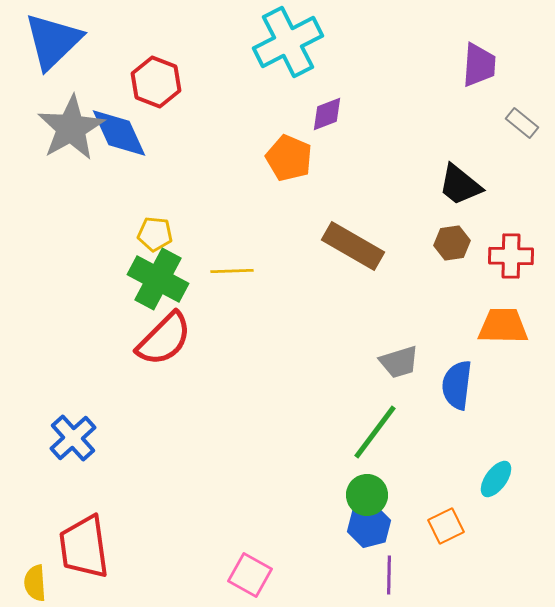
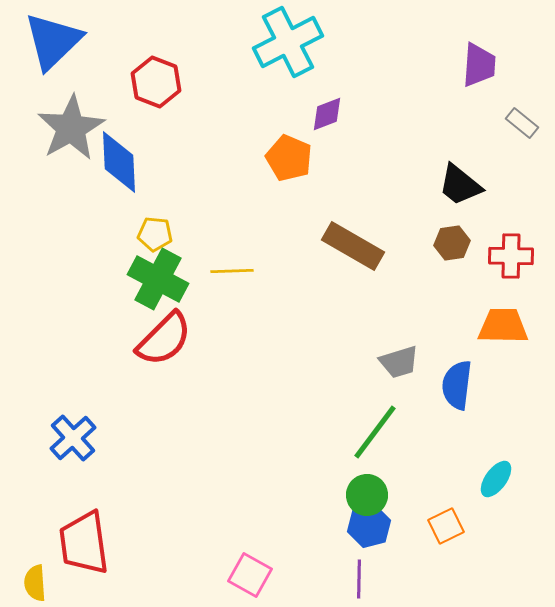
blue diamond: moved 29 px down; rotated 22 degrees clockwise
red trapezoid: moved 4 px up
purple line: moved 30 px left, 4 px down
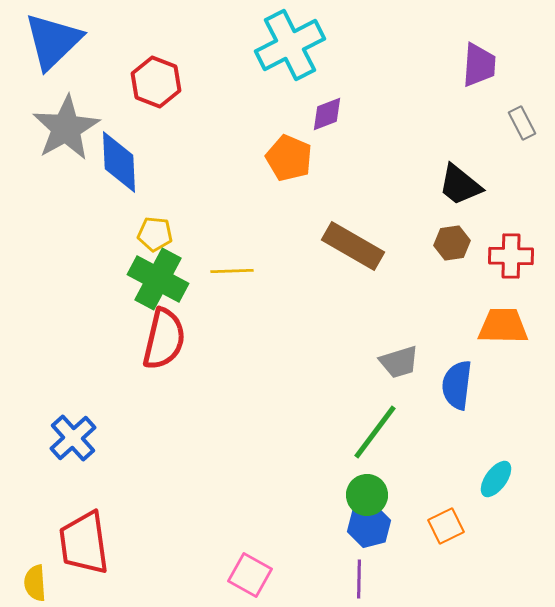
cyan cross: moved 2 px right, 3 px down
gray rectangle: rotated 24 degrees clockwise
gray star: moved 5 px left
red semicircle: rotated 32 degrees counterclockwise
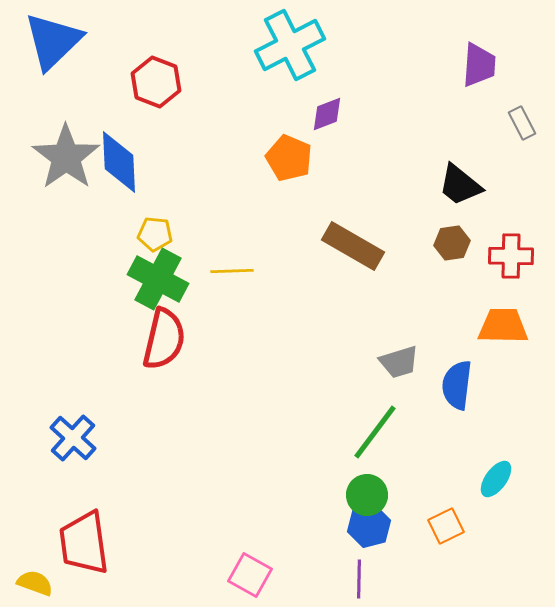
gray star: moved 29 px down; rotated 6 degrees counterclockwise
blue cross: rotated 6 degrees counterclockwise
yellow semicircle: rotated 114 degrees clockwise
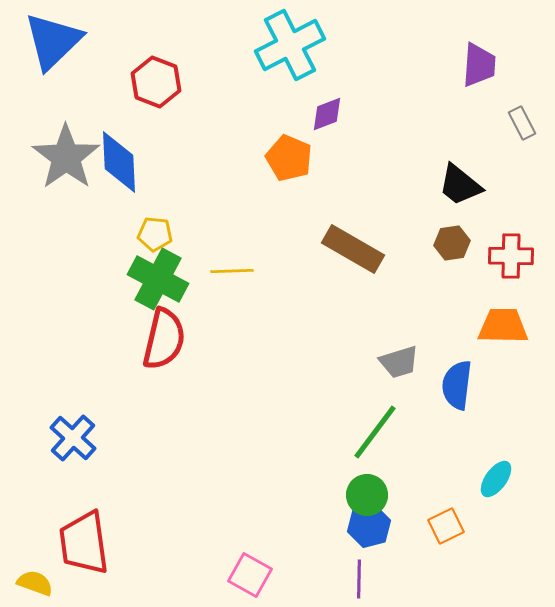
brown rectangle: moved 3 px down
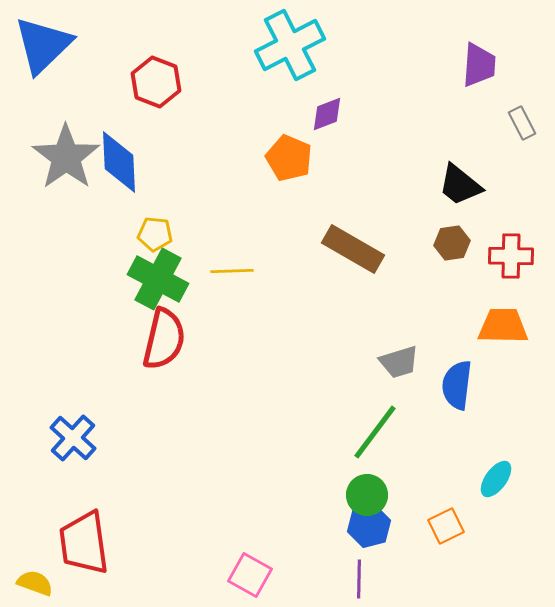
blue triangle: moved 10 px left, 4 px down
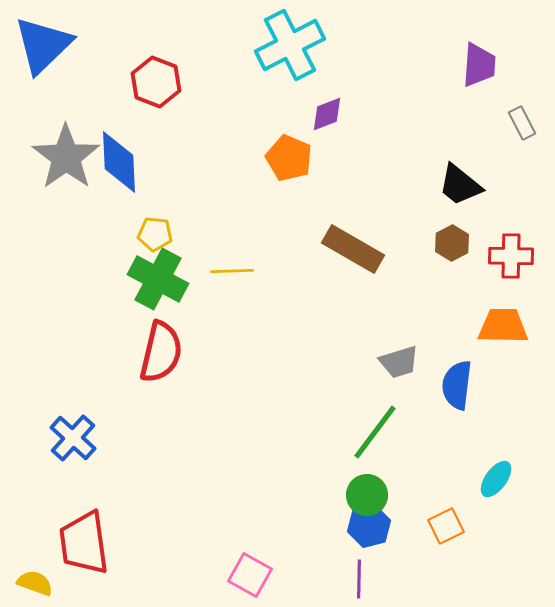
brown hexagon: rotated 20 degrees counterclockwise
red semicircle: moved 3 px left, 13 px down
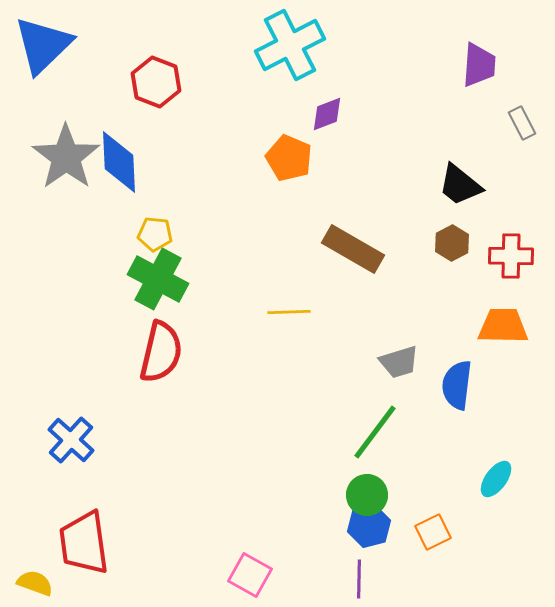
yellow line: moved 57 px right, 41 px down
blue cross: moved 2 px left, 2 px down
orange square: moved 13 px left, 6 px down
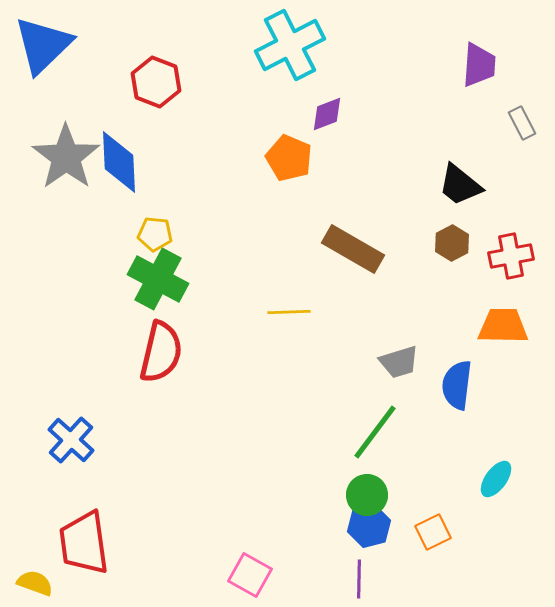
red cross: rotated 12 degrees counterclockwise
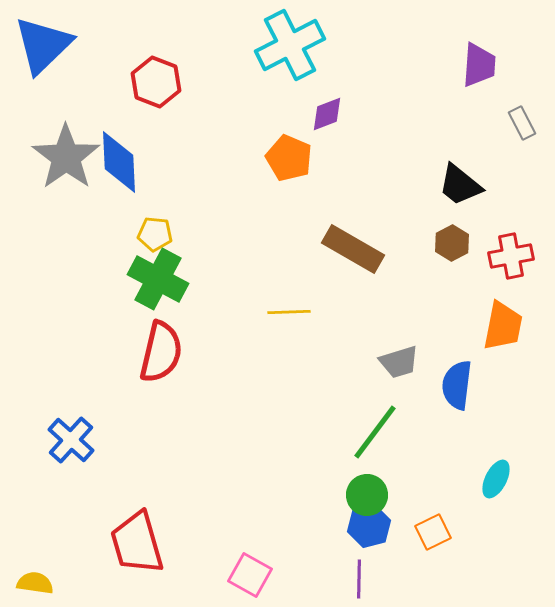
orange trapezoid: rotated 100 degrees clockwise
cyan ellipse: rotated 9 degrees counterclockwise
red trapezoid: moved 53 px right; rotated 8 degrees counterclockwise
yellow semicircle: rotated 12 degrees counterclockwise
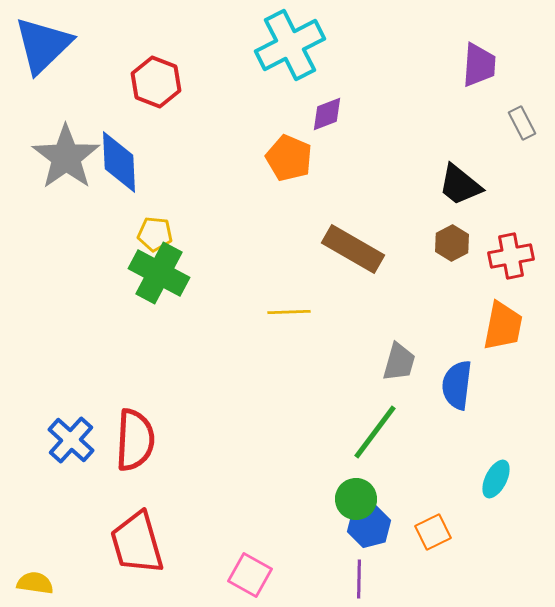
green cross: moved 1 px right, 6 px up
red semicircle: moved 26 px left, 88 px down; rotated 10 degrees counterclockwise
gray trapezoid: rotated 57 degrees counterclockwise
green circle: moved 11 px left, 4 px down
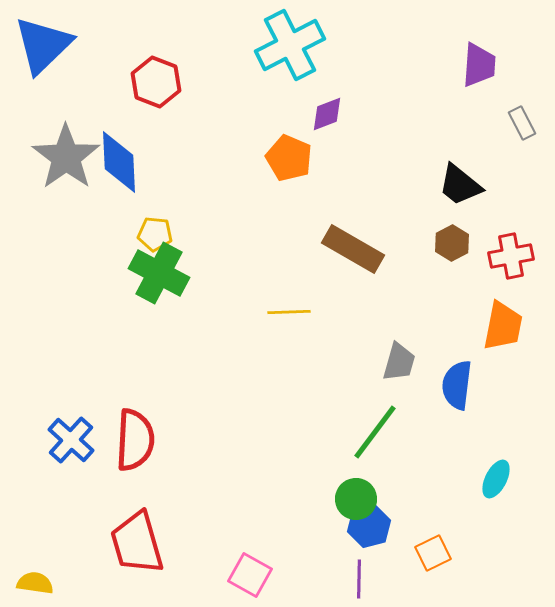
orange square: moved 21 px down
